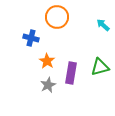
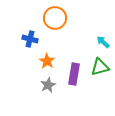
orange circle: moved 2 px left, 1 px down
cyan arrow: moved 17 px down
blue cross: moved 1 px left, 1 px down
purple rectangle: moved 3 px right, 1 px down
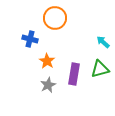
green triangle: moved 2 px down
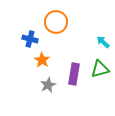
orange circle: moved 1 px right, 4 px down
orange star: moved 5 px left, 1 px up
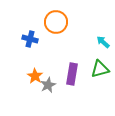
orange star: moved 7 px left, 16 px down
purple rectangle: moved 2 px left
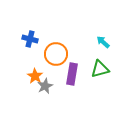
orange circle: moved 32 px down
gray star: moved 3 px left, 1 px down
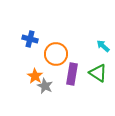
cyan arrow: moved 4 px down
green triangle: moved 2 px left, 4 px down; rotated 48 degrees clockwise
gray star: rotated 21 degrees counterclockwise
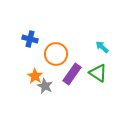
cyan arrow: moved 1 px left, 1 px down
purple rectangle: rotated 25 degrees clockwise
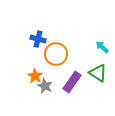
blue cross: moved 8 px right
purple rectangle: moved 8 px down
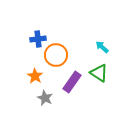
blue cross: rotated 21 degrees counterclockwise
orange circle: moved 1 px down
green triangle: moved 1 px right
gray star: moved 12 px down
